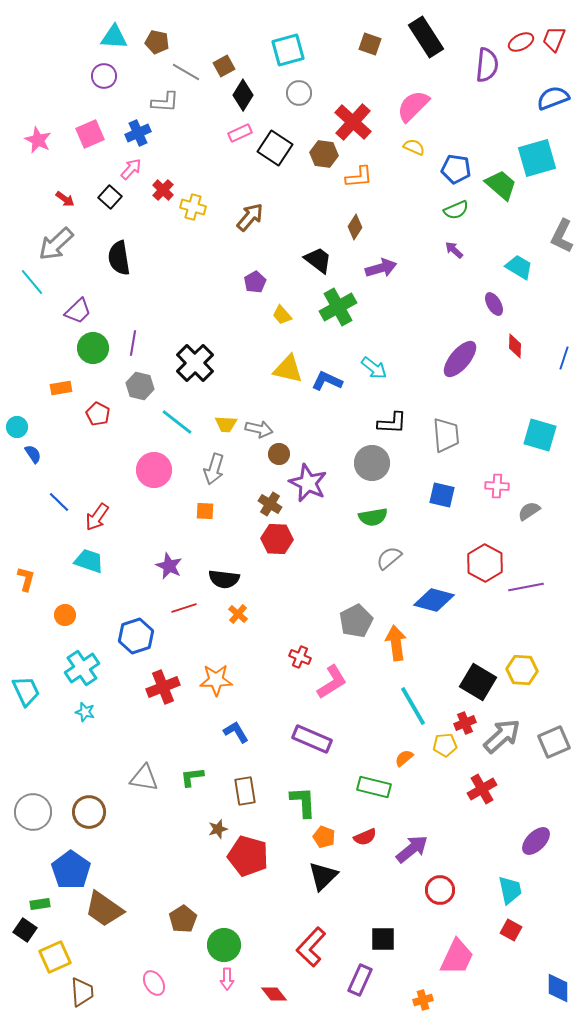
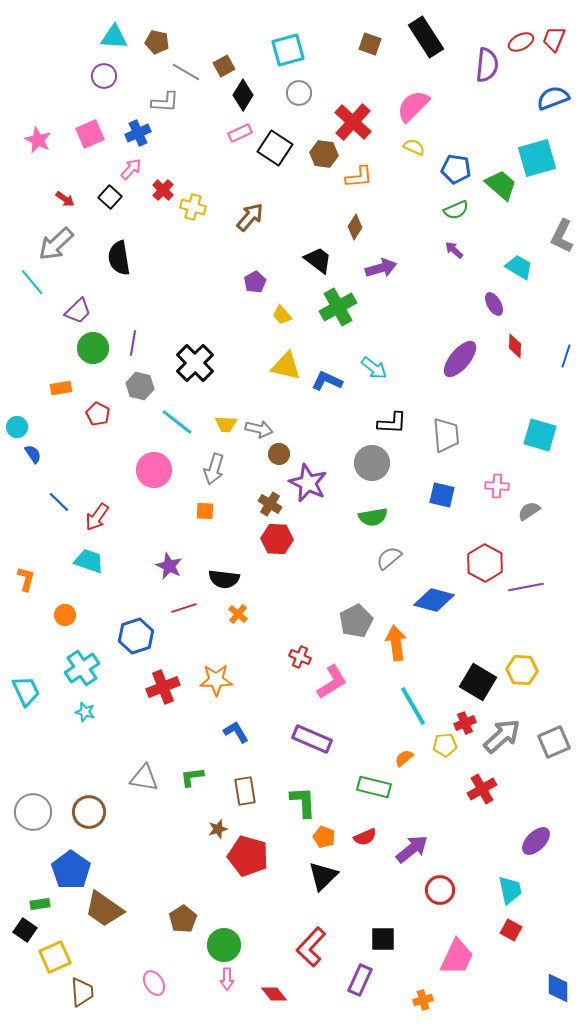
blue line at (564, 358): moved 2 px right, 2 px up
yellow triangle at (288, 369): moved 2 px left, 3 px up
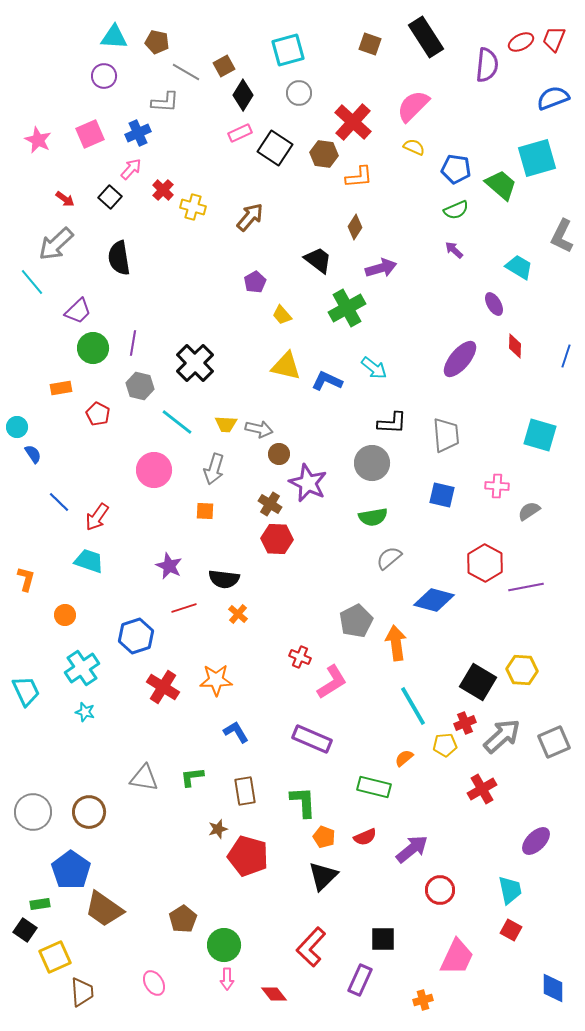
green cross at (338, 307): moved 9 px right, 1 px down
red cross at (163, 687): rotated 36 degrees counterclockwise
blue diamond at (558, 988): moved 5 px left
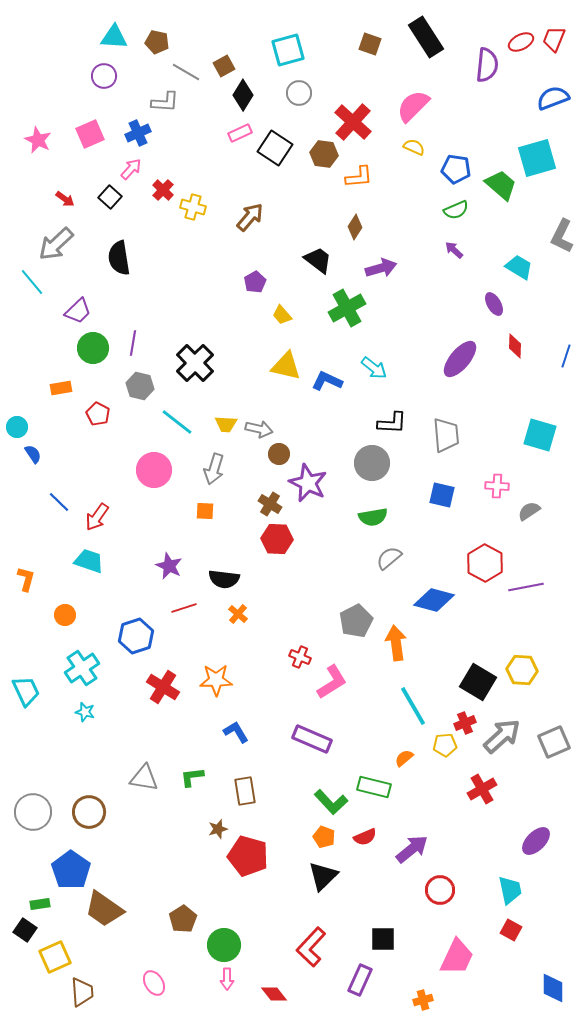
green L-shape at (303, 802): moved 28 px right; rotated 140 degrees clockwise
